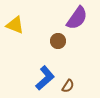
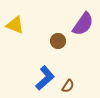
purple semicircle: moved 6 px right, 6 px down
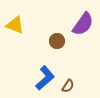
brown circle: moved 1 px left
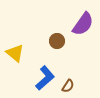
yellow triangle: moved 28 px down; rotated 18 degrees clockwise
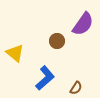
brown semicircle: moved 8 px right, 2 px down
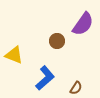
yellow triangle: moved 1 px left, 2 px down; rotated 18 degrees counterclockwise
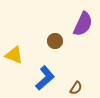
purple semicircle: rotated 10 degrees counterclockwise
brown circle: moved 2 px left
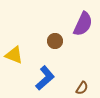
brown semicircle: moved 6 px right
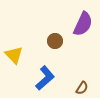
yellow triangle: rotated 24 degrees clockwise
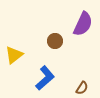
yellow triangle: rotated 36 degrees clockwise
